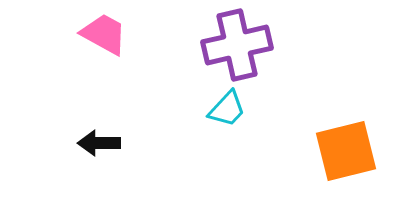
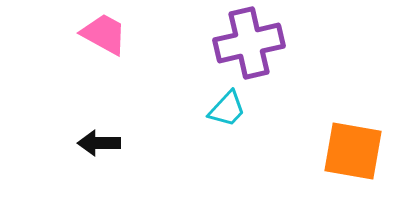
purple cross: moved 12 px right, 2 px up
orange square: moved 7 px right; rotated 24 degrees clockwise
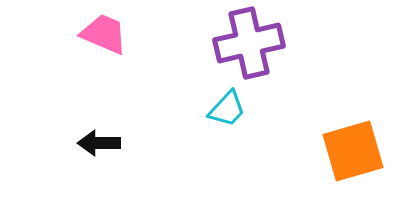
pink trapezoid: rotated 6 degrees counterclockwise
orange square: rotated 26 degrees counterclockwise
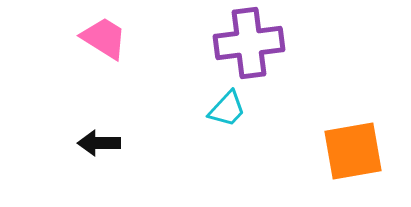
pink trapezoid: moved 4 px down; rotated 9 degrees clockwise
purple cross: rotated 6 degrees clockwise
orange square: rotated 6 degrees clockwise
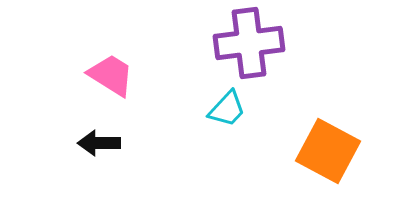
pink trapezoid: moved 7 px right, 37 px down
orange square: moved 25 px left; rotated 38 degrees clockwise
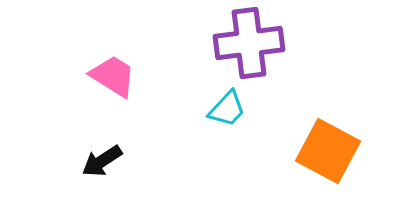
pink trapezoid: moved 2 px right, 1 px down
black arrow: moved 3 px right, 18 px down; rotated 33 degrees counterclockwise
